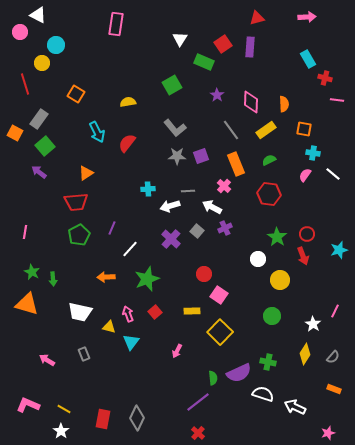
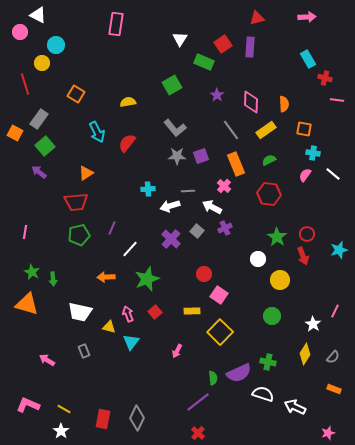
green pentagon at (79, 235): rotated 15 degrees clockwise
gray rectangle at (84, 354): moved 3 px up
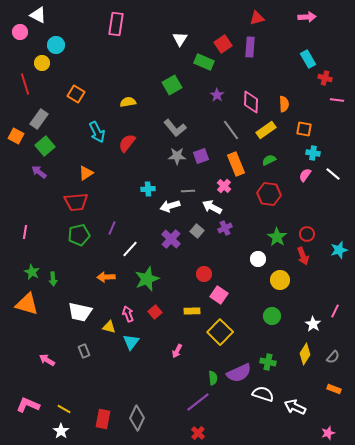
orange square at (15, 133): moved 1 px right, 3 px down
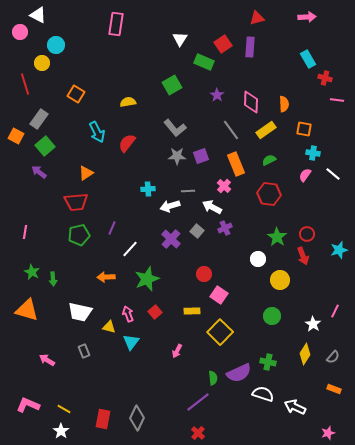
orange triangle at (27, 304): moved 6 px down
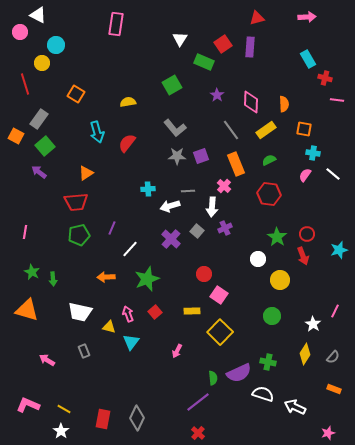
cyan arrow at (97, 132): rotated 10 degrees clockwise
white arrow at (212, 207): rotated 114 degrees counterclockwise
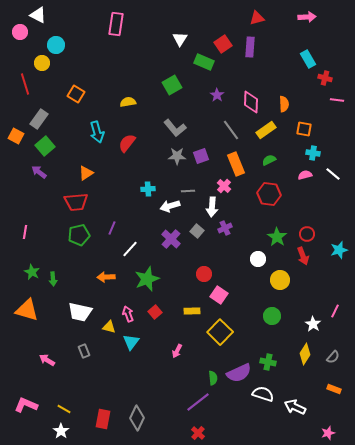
pink semicircle at (305, 175): rotated 40 degrees clockwise
pink L-shape at (28, 405): moved 2 px left
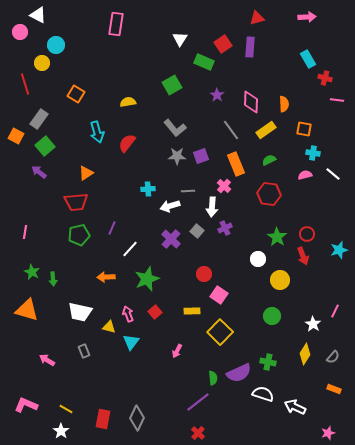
yellow line at (64, 409): moved 2 px right
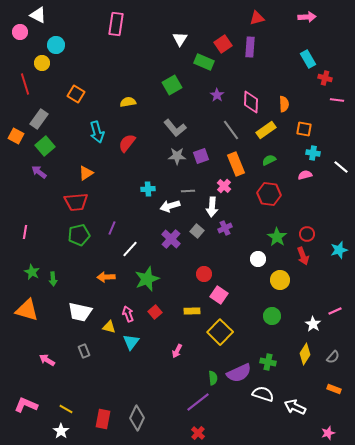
white line at (333, 174): moved 8 px right, 7 px up
pink line at (335, 311): rotated 40 degrees clockwise
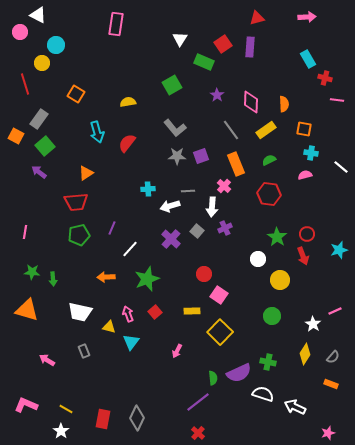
cyan cross at (313, 153): moved 2 px left
green star at (32, 272): rotated 21 degrees counterclockwise
orange rectangle at (334, 389): moved 3 px left, 5 px up
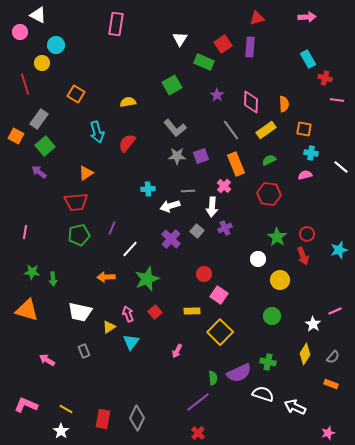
yellow triangle at (109, 327): rotated 48 degrees counterclockwise
